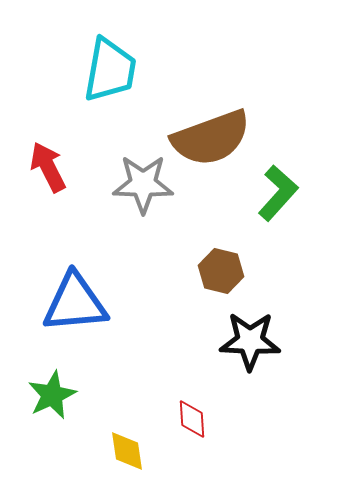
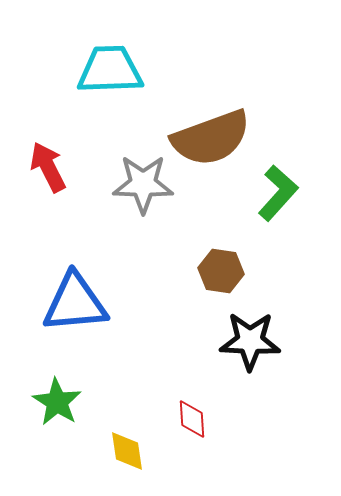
cyan trapezoid: rotated 102 degrees counterclockwise
brown hexagon: rotated 6 degrees counterclockwise
green star: moved 5 px right, 7 px down; rotated 15 degrees counterclockwise
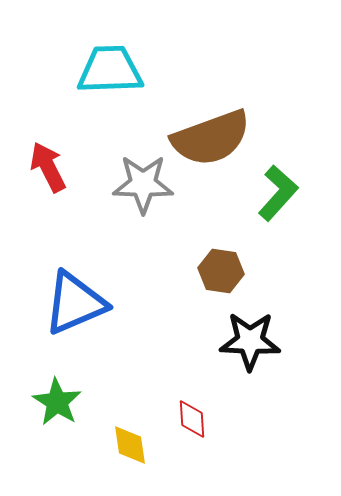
blue triangle: rotated 18 degrees counterclockwise
yellow diamond: moved 3 px right, 6 px up
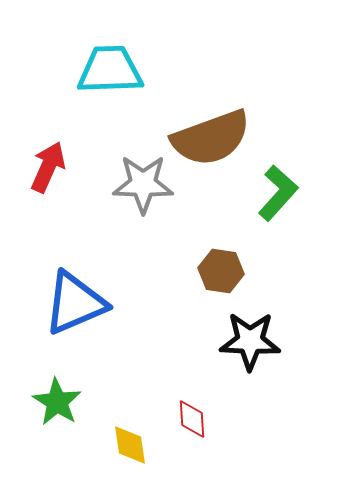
red arrow: rotated 51 degrees clockwise
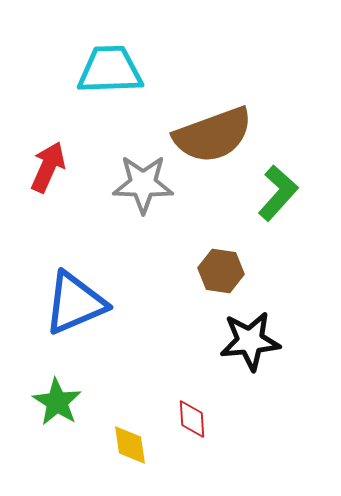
brown semicircle: moved 2 px right, 3 px up
black star: rotated 8 degrees counterclockwise
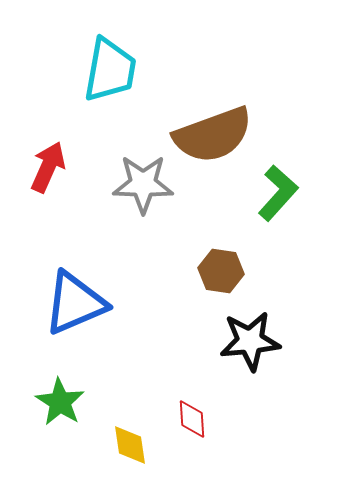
cyan trapezoid: rotated 102 degrees clockwise
green star: moved 3 px right
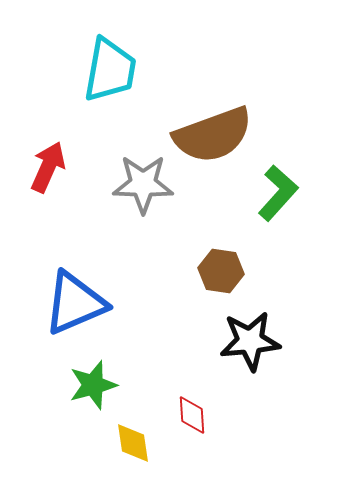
green star: moved 33 px right, 17 px up; rotated 24 degrees clockwise
red diamond: moved 4 px up
yellow diamond: moved 3 px right, 2 px up
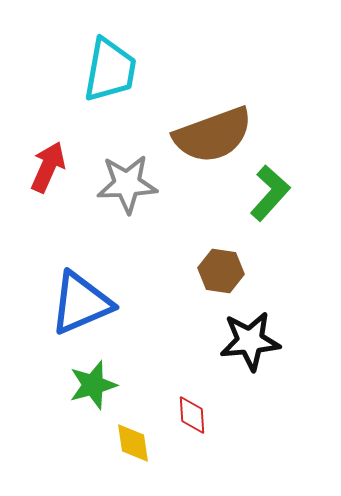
gray star: moved 16 px left; rotated 4 degrees counterclockwise
green L-shape: moved 8 px left
blue triangle: moved 6 px right
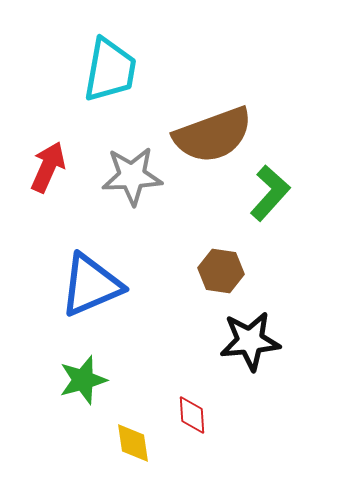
gray star: moved 5 px right, 8 px up
blue triangle: moved 10 px right, 18 px up
green star: moved 10 px left, 5 px up
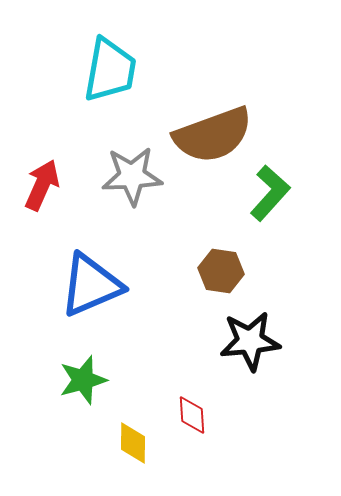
red arrow: moved 6 px left, 18 px down
yellow diamond: rotated 9 degrees clockwise
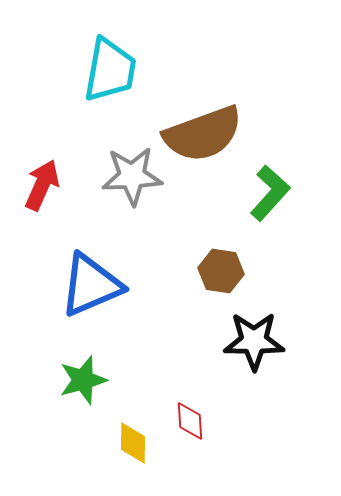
brown semicircle: moved 10 px left, 1 px up
black star: moved 4 px right; rotated 6 degrees clockwise
red diamond: moved 2 px left, 6 px down
